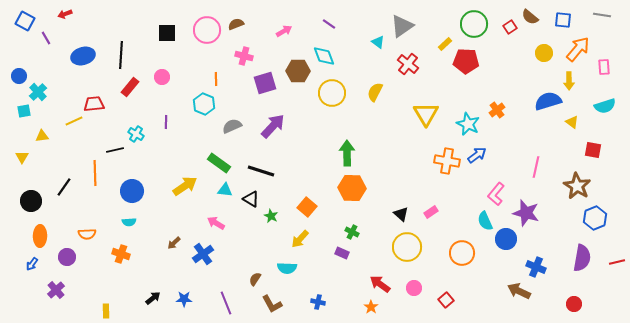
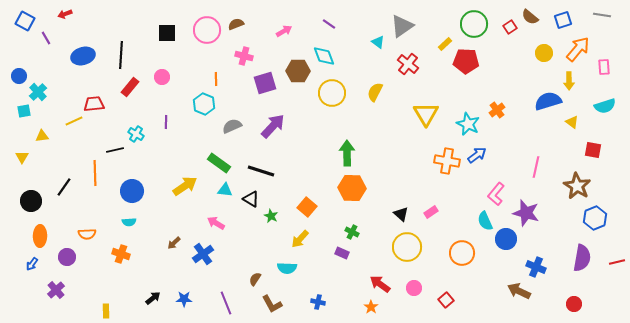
blue square at (563, 20): rotated 24 degrees counterclockwise
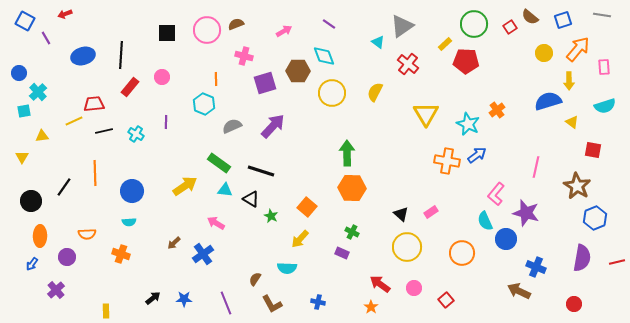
blue circle at (19, 76): moved 3 px up
black line at (115, 150): moved 11 px left, 19 px up
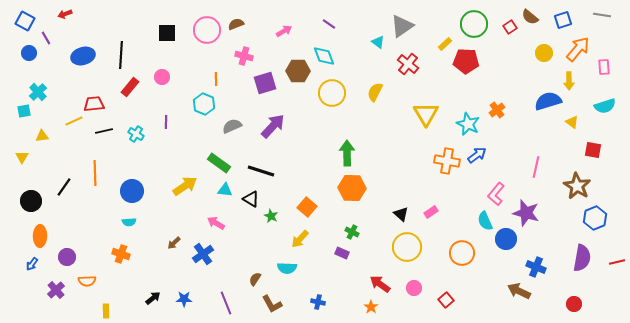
blue circle at (19, 73): moved 10 px right, 20 px up
orange semicircle at (87, 234): moved 47 px down
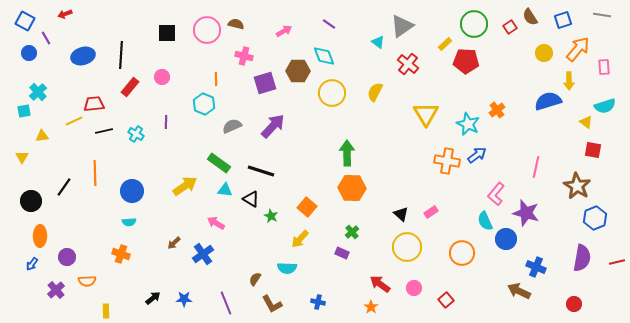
brown semicircle at (530, 17): rotated 18 degrees clockwise
brown semicircle at (236, 24): rotated 35 degrees clockwise
yellow triangle at (572, 122): moved 14 px right
green cross at (352, 232): rotated 24 degrees clockwise
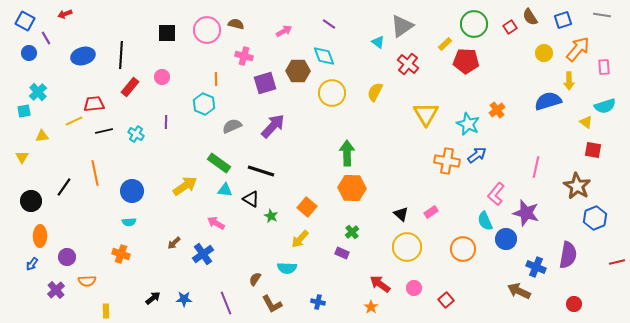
orange line at (95, 173): rotated 10 degrees counterclockwise
orange circle at (462, 253): moved 1 px right, 4 px up
purple semicircle at (582, 258): moved 14 px left, 3 px up
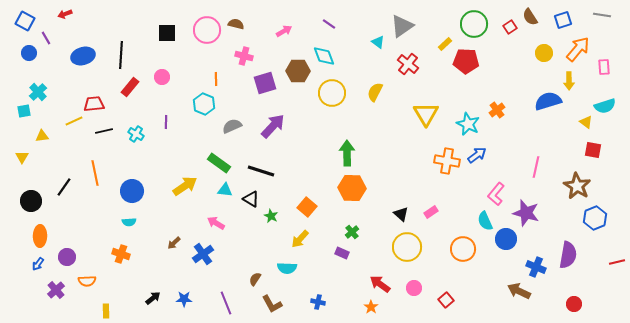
blue arrow at (32, 264): moved 6 px right
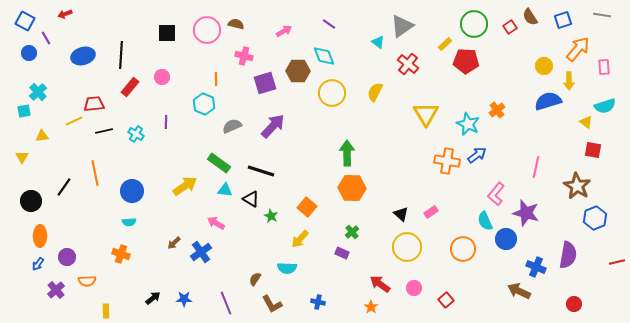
yellow circle at (544, 53): moved 13 px down
blue cross at (203, 254): moved 2 px left, 2 px up
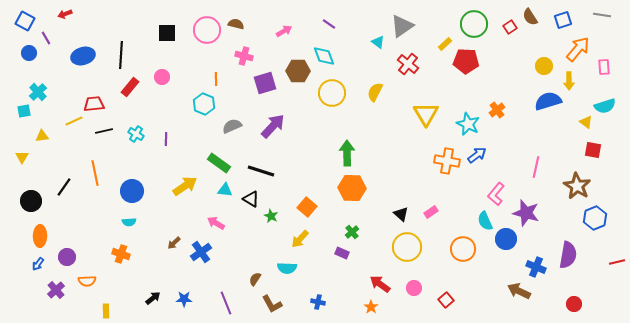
purple line at (166, 122): moved 17 px down
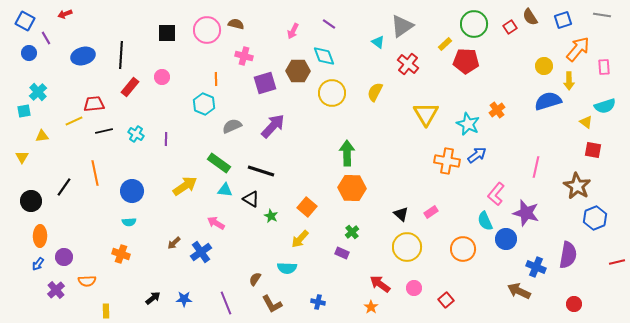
pink arrow at (284, 31): moved 9 px right; rotated 147 degrees clockwise
purple circle at (67, 257): moved 3 px left
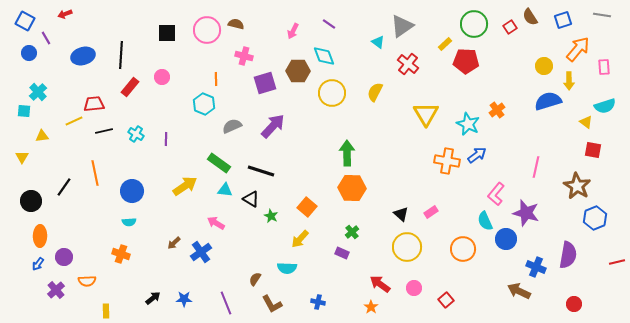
cyan square at (24, 111): rotated 16 degrees clockwise
